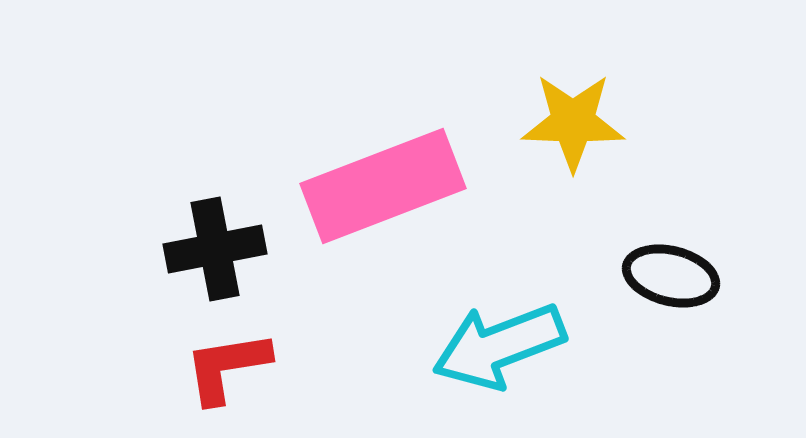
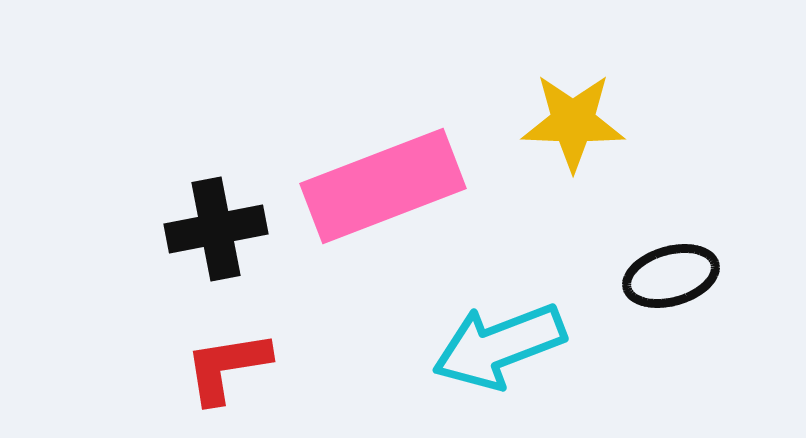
black cross: moved 1 px right, 20 px up
black ellipse: rotated 30 degrees counterclockwise
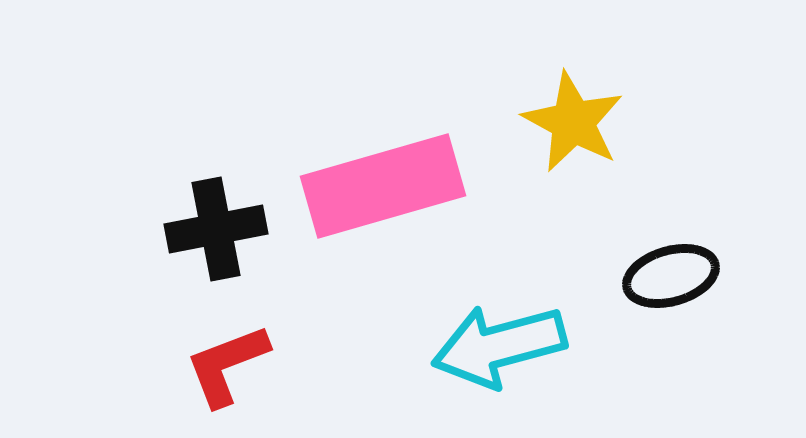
yellow star: rotated 26 degrees clockwise
pink rectangle: rotated 5 degrees clockwise
cyan arrow: rotated 6 degrees clockwise
red L-shape: moved 2 px up; rotated 12 degrees counterclockwise
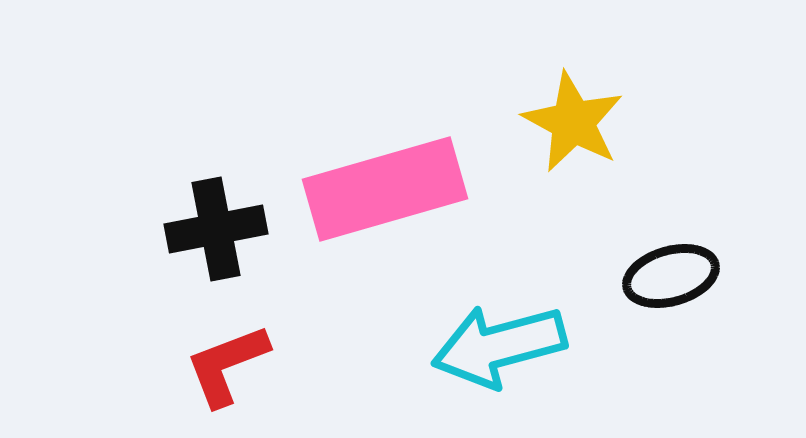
pink rectangle: moved 2 px right, 3 px down
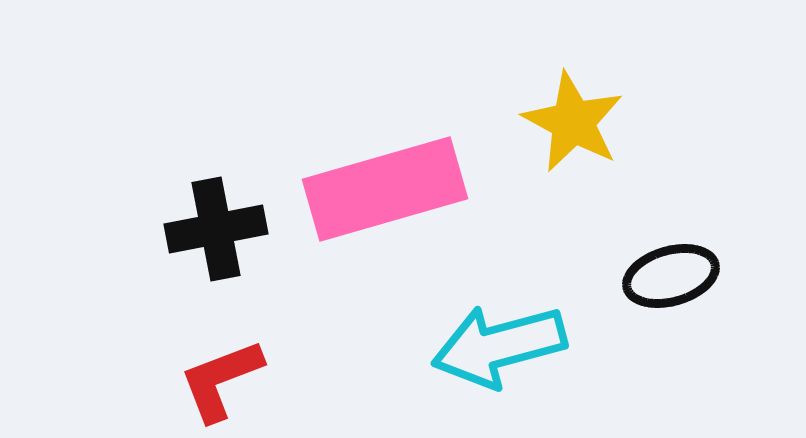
red L-shape: moved 6 px left, 15 px down
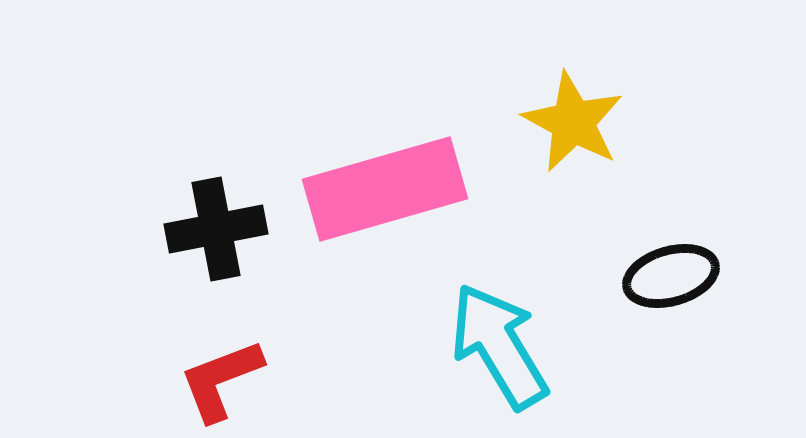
cyan arrow: rotated 74 degrees clockwise
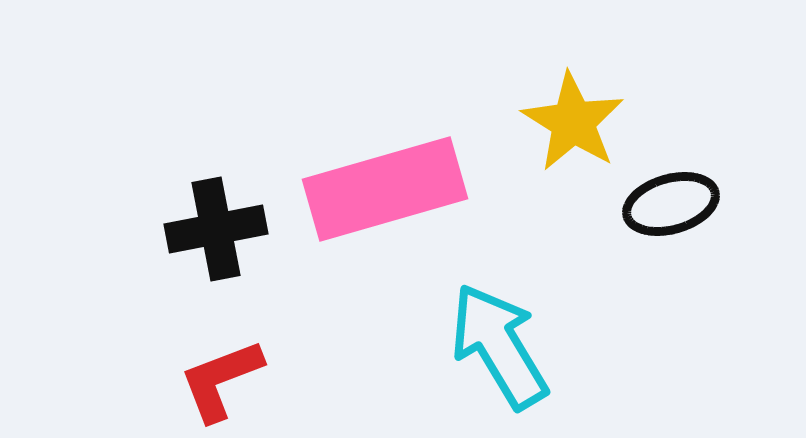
yellow star: rotated 4 degrees clockwise
black ellipse: moved 72 px up
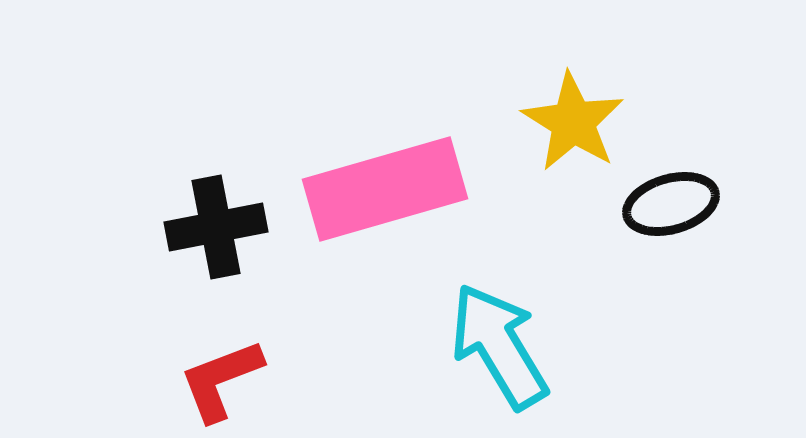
black cross: moved 2 px up
